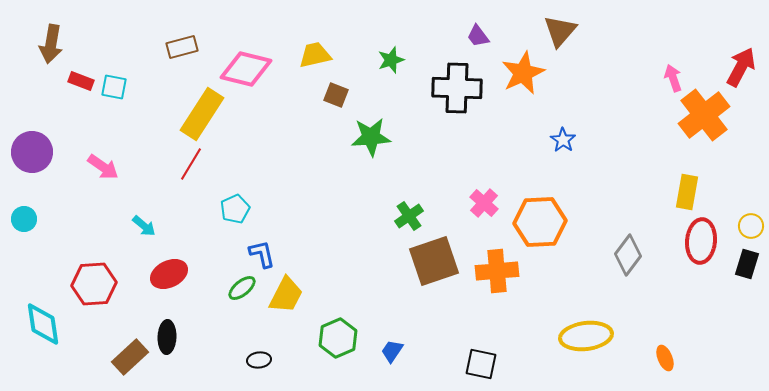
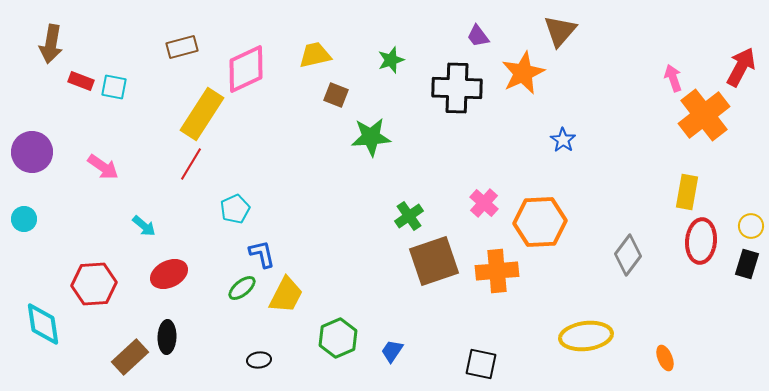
pink diamond at (246, 69): rotated 39 degrees counterclockwise
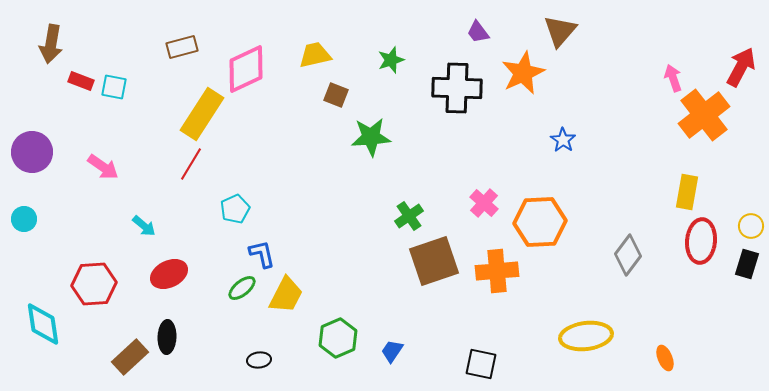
purple trapezoid at (478, 36): moved 4 px up
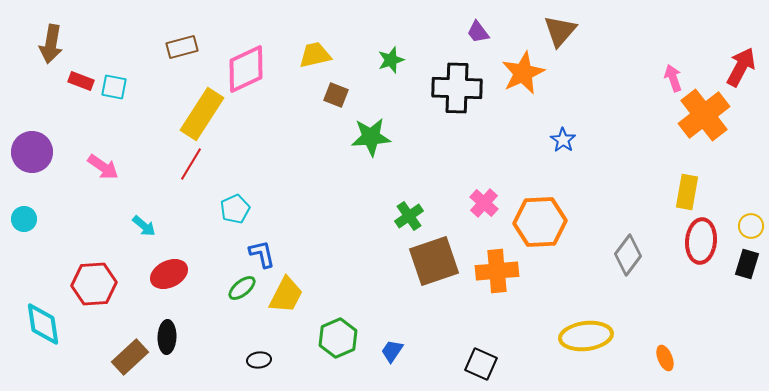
black square at (481, 364): rotated 12 degrees clockwise
